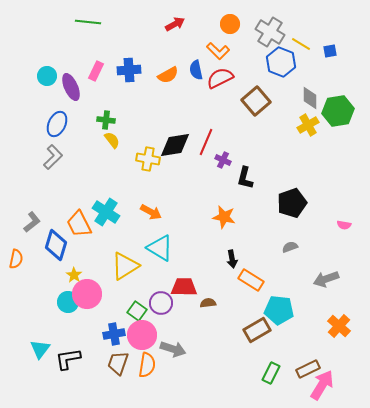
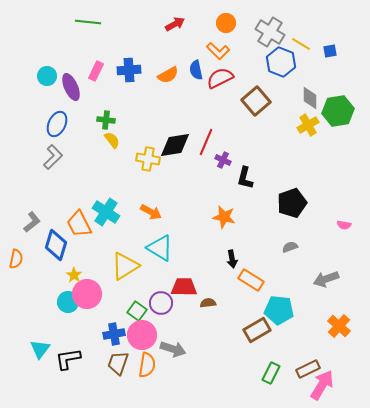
orange circle at (230, 24): moved 4 px left, 1 px up
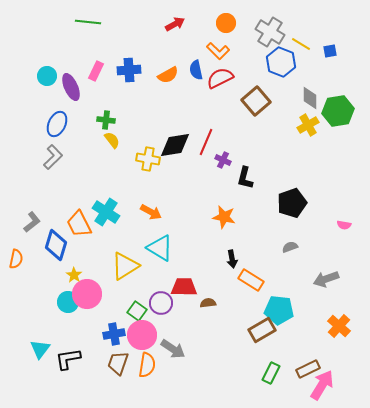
brown rectangle at (257, 330): moved 5 px right
gray arrow at (173, 349): rotated 15 degrees clockwise
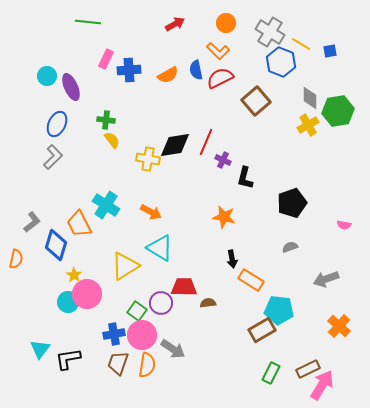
pink rectangle at (96, 71): moved 10 px right, 12 px up
cyan cross at (106, 212): moved 7 px up
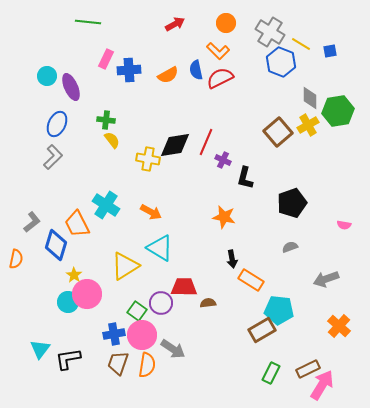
brown square at (256, 101): moved 22 px right, 31 px down
orange trapezoid at (79, 224): moved 2 px left
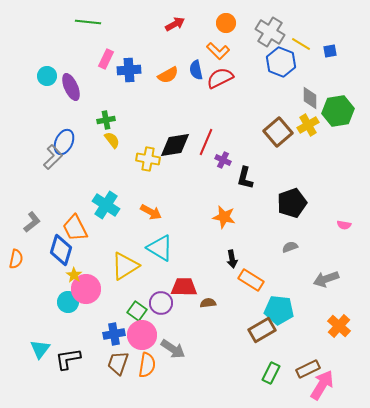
green cross at (106, 120): rotated 18 degrees counterclockwise
blue ellipse at (57, 124): moved 7 px right, 18 px down
orange trapezoid at (77, 224): moved 2 px left, 4 px down
blue diamond at (56, 245): moved 5 px right, 5 px down
pink circle at (87, 294): moved 1 px left, 5 px up
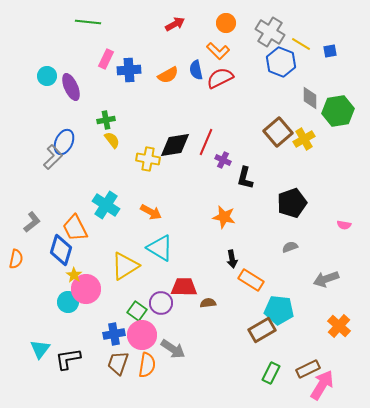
yellow cross at (308, 125): moved 4 px left, 14 px down
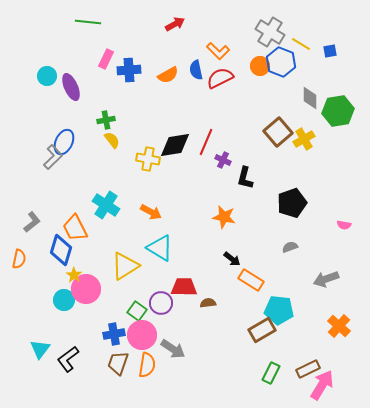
orange circle at (226, 23): moved 34 px right, 43 px down
orange semicircle at (16, 259): moved 3 px right
black arrow at (232, 259): rotated 42 degrees counterclockwise
cyan circle at (68, 302): moved 4 px left, 2 px up
black L-shape at (68, 359): rotated 28 degrees counterclockwise
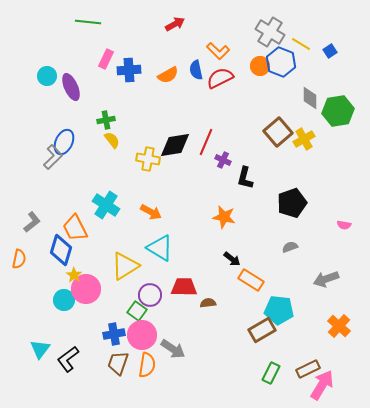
blue square at (330, 51): rotated 24 degrees counterclockwise
purple circle at (161, 303): moved 11 px left, 8 px up
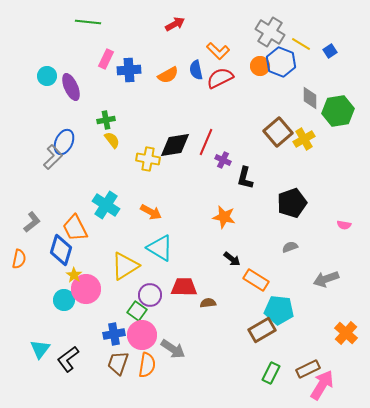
orange rectangle at (251, 280): moved 5 px right
orange cross at (339, 326): moved 7 px right, 7 px down
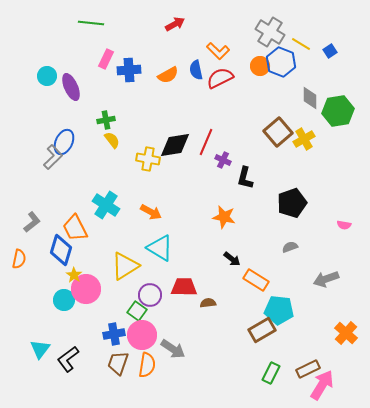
green line at (88, 22): moved 3 px right, 1 px down
